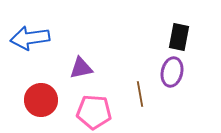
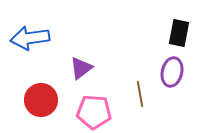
black rectangle: moved 4 px up
purple triangle: rotated 25 degrees counterclockwise
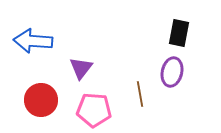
blue arrow: moved 3 px right, 3 px down; rotated 12 degrees clockwise
purple triangle: rotated 15 degrees counterclockwise
pink pentagon: moved 2 px up
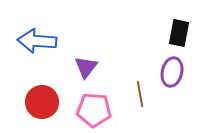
blue arrow: moved 4 px right
purple triangle: moved 5 px right, 1 px up
red circle: moved 1 px right, 2 px down
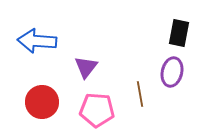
pink pentagon: moved 3 px right
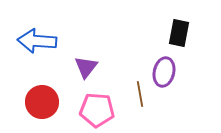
purple ellipse: moved 8 px left
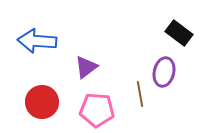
black rectangle: rotated 64 degrees counterclockwise
purple triangle: rotated 15 degrees clockwise
